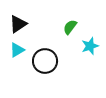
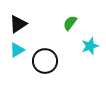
green semicircle: moved 4 px up
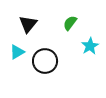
black triangle: moved 10 px right; rotated 18 degrees counterclockwise
cyan star: rotated 12 degrees counterclockwise
cyan triangle: moved 2 px down
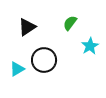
black triangle: moved 1 px left, 3 px down; rotated 18 degrees clockwise
cyan triangle: moved 17 px down
black circle: moved 1 px left, 1 px up
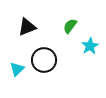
green semicircle: moved 3 px down
black triangle: rotated 12 degrees clockwise
cyan triangle: rotated 14 degrees counterclockwise
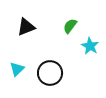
black triangle: moved 1 px left
cyan star: rotated 12 degrees counterclockwise
black circle: moved 6 px right, 13 px down
